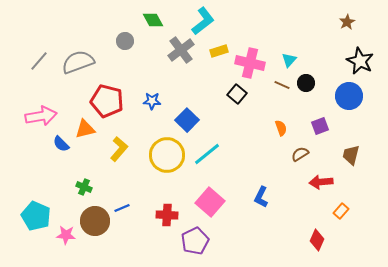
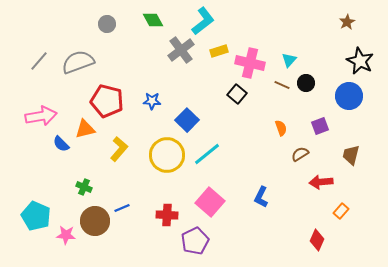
gray circle: moved 18 px left, 17 px up
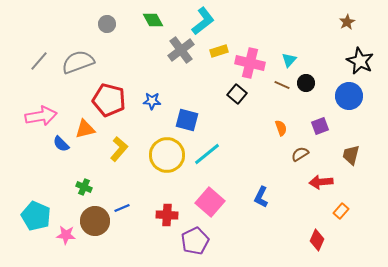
red pentagon: moved 2 px right, 1 px up
blue square: rotated 30 degrees counterclockwise
